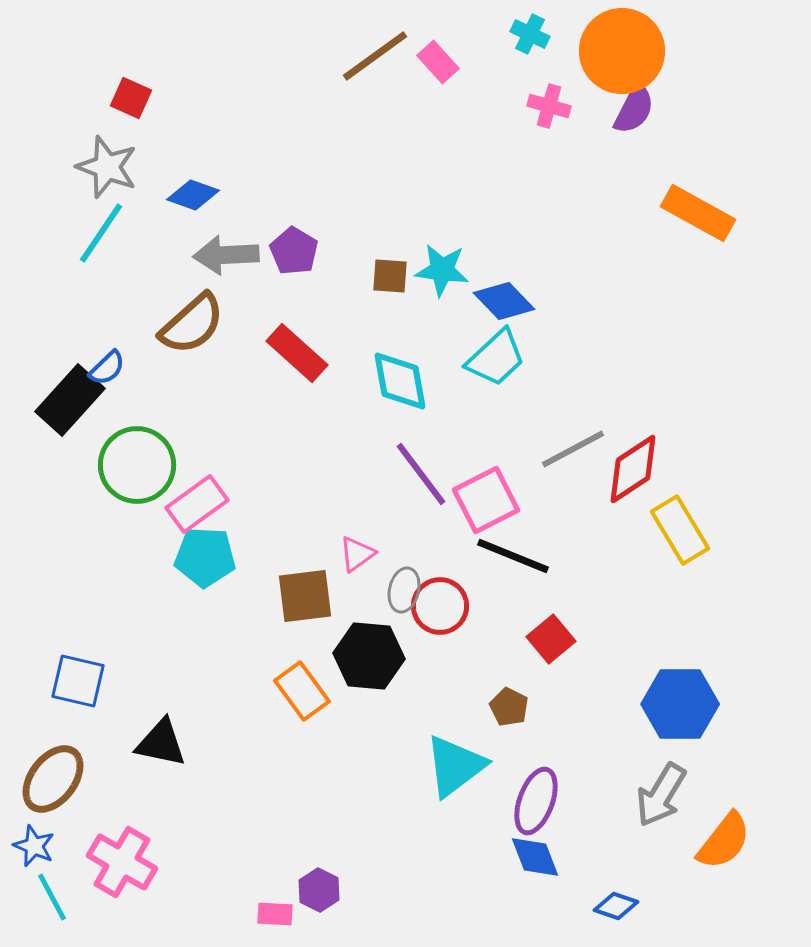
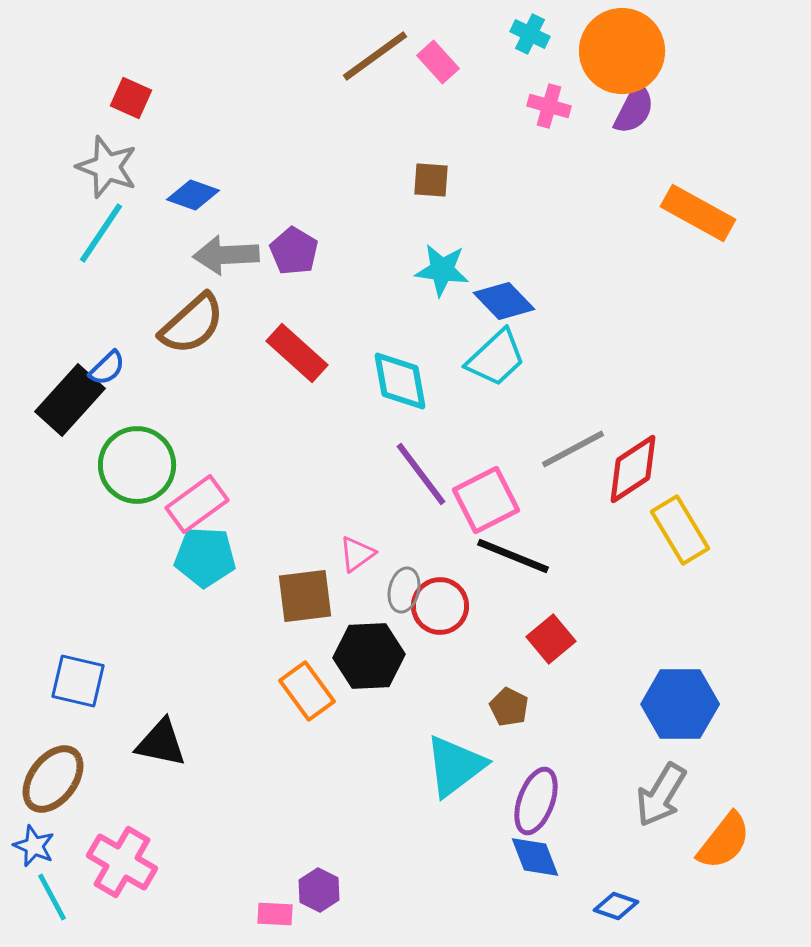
brown square at (390, 276): moved 41 px right, 96 px up
black hexagon at (369, 656): rotated 8 degrees counterclockwise
orange rectangle at (302, 691): moved 5 px right
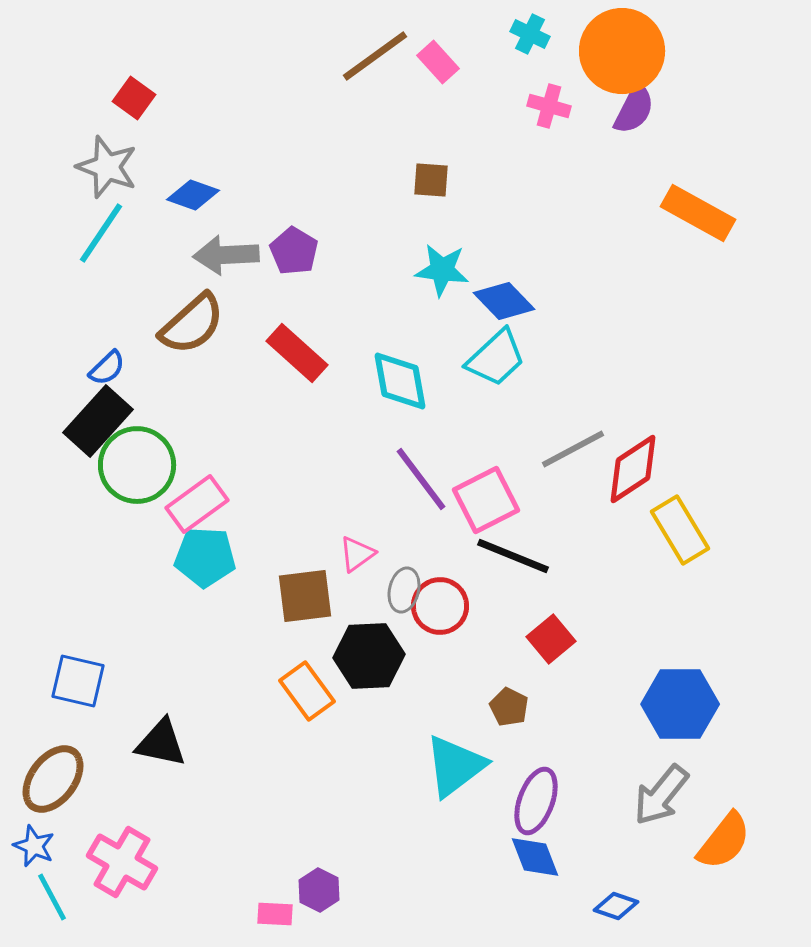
red square at (131, 98): moved 3 px right; rotated 12 degrees clockwise
black rectangle at (70, 400): moved 28 px right, 21 px down
purple line at (421, 474): moved 5 px down
gray arrow at (661, 795): rotated 8 degrees clockwise
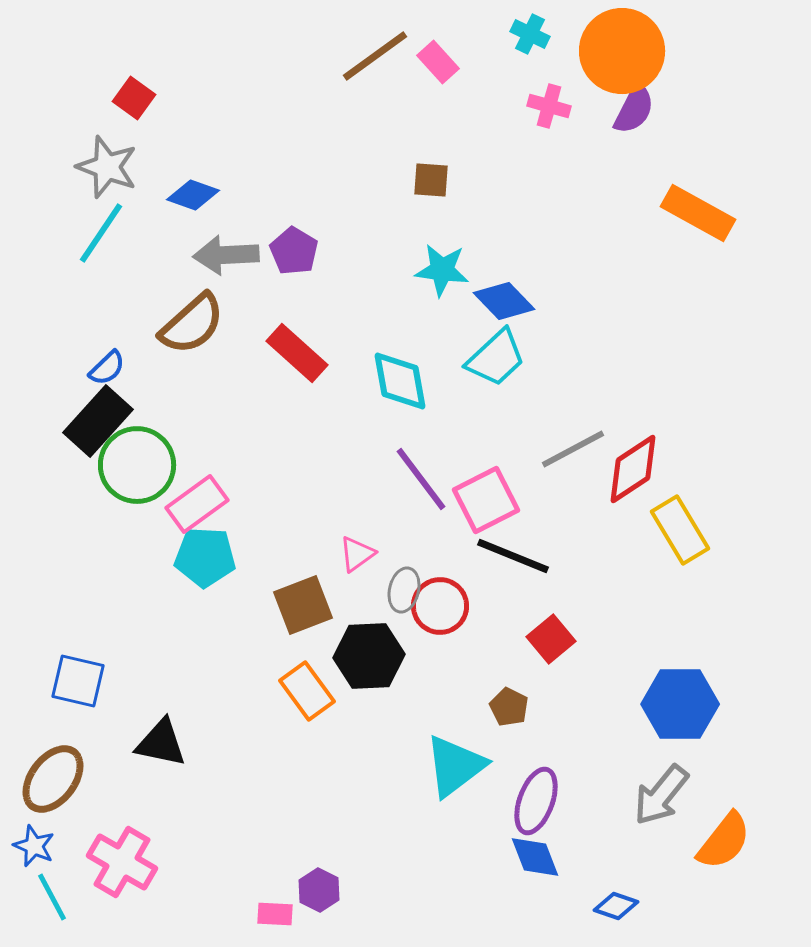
brown square at (305, 596): moved 2 px left, 9 px down; rotated 14 degrees counterclockwise
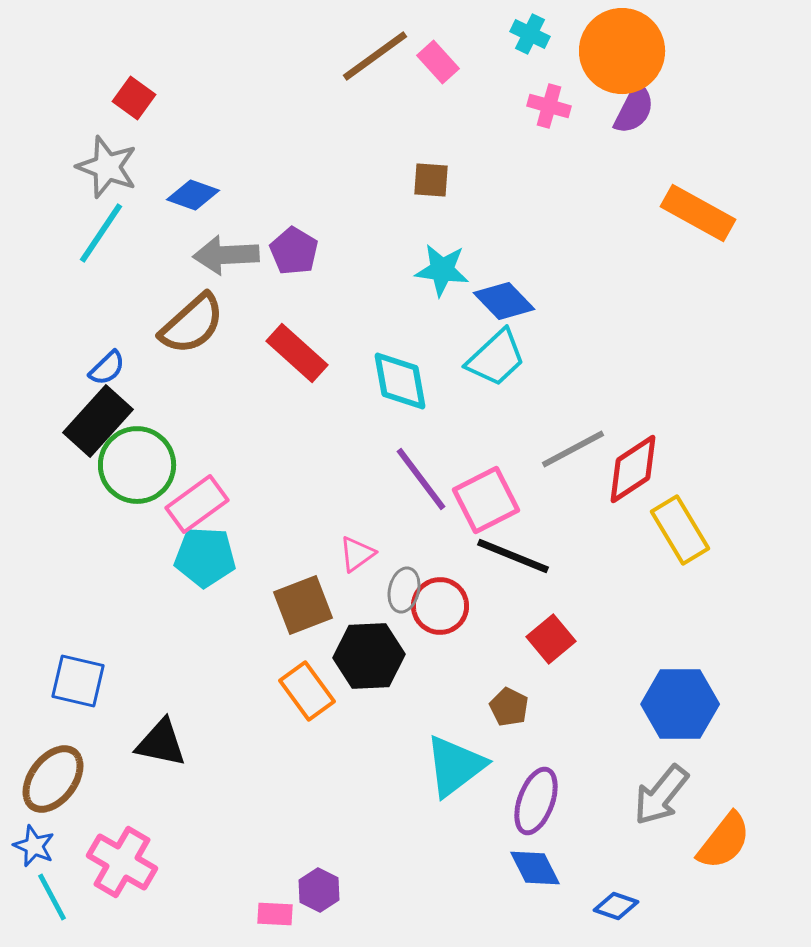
blue diamond at (535, 857): moved 11 px down; rotated 6 degrees counterclockwise
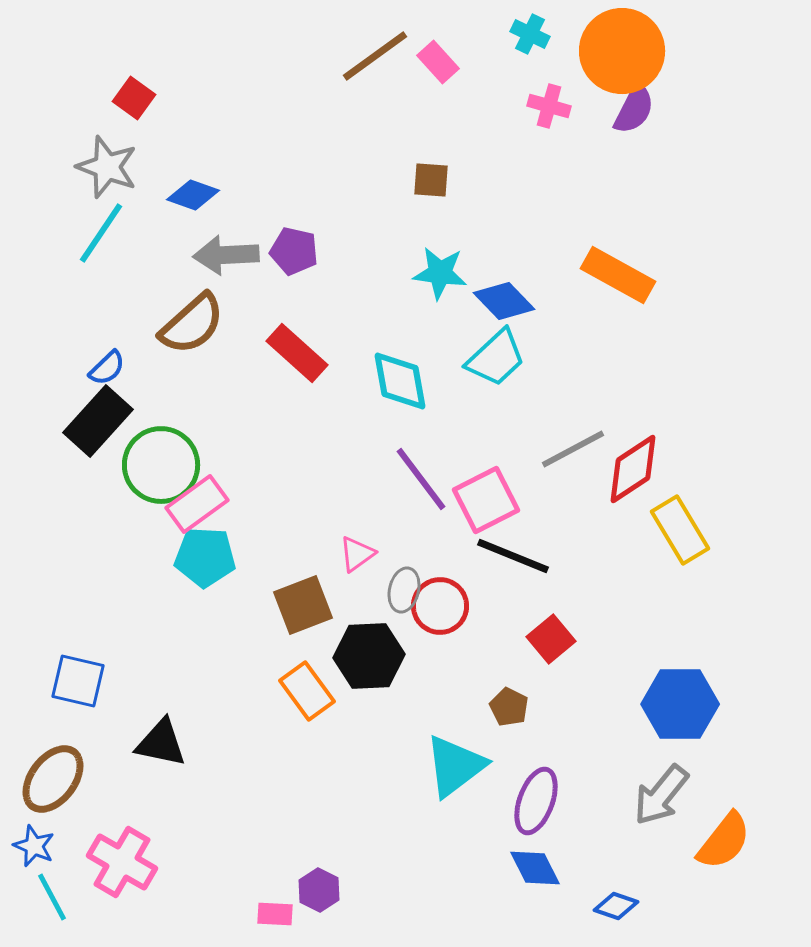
orange rectangle at (698, 213): moved 80 px left, 62 px down
purple pentagon at (294, 251): rotated 18 degrees counterclockwise
cyan star at (442, 270): moved 2 px left, 3 px down
green circle at (137, 465): moved 24 px right
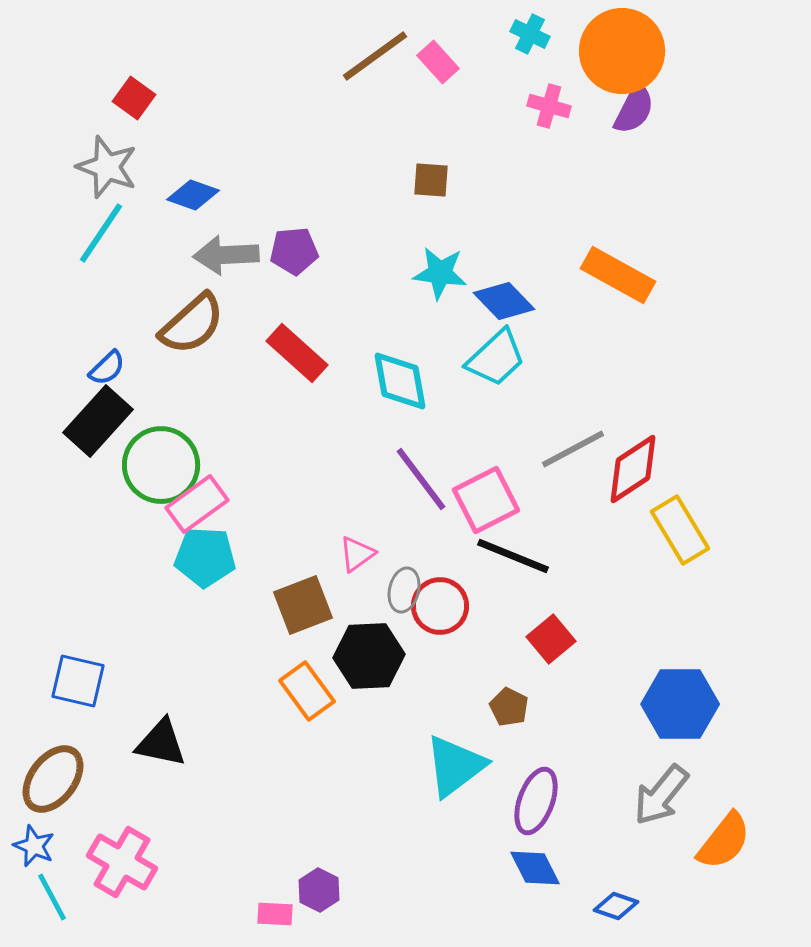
purple pentagon at (294, 251): rotated 18 degrees counterclockwise
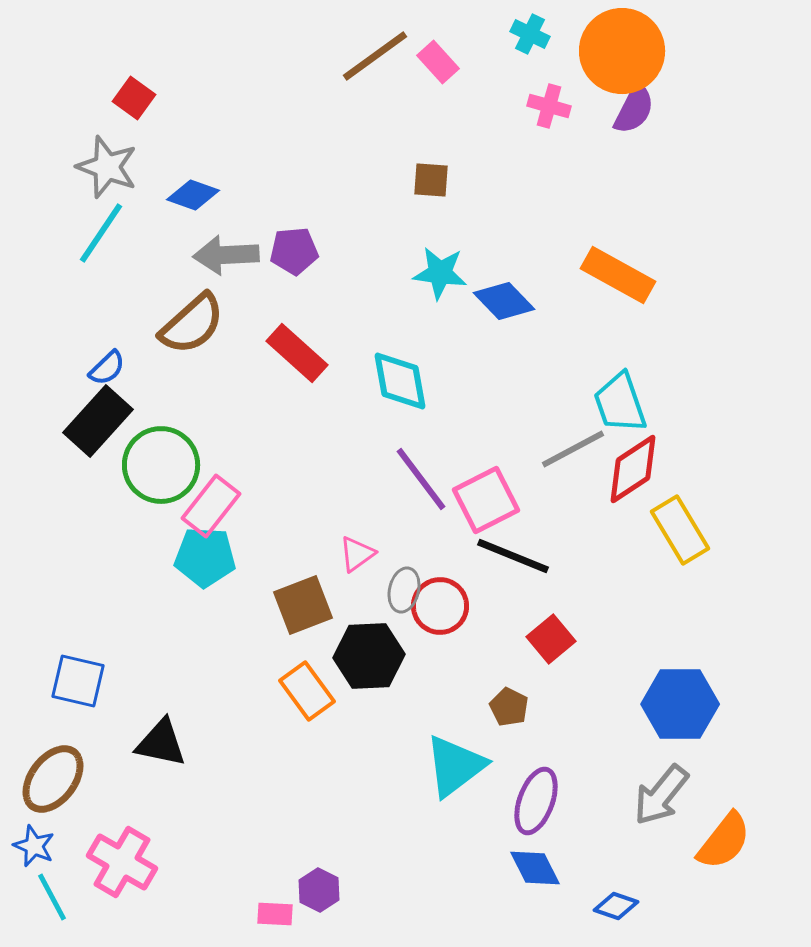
cyan trapezoid at (496, 358): moved 124 px right, 45 px down; rotated 114 degrees clockwise
pink rectangle at (197, 504): moved 14 px right, 2 px down; rotated 16 degrees counterclockwise
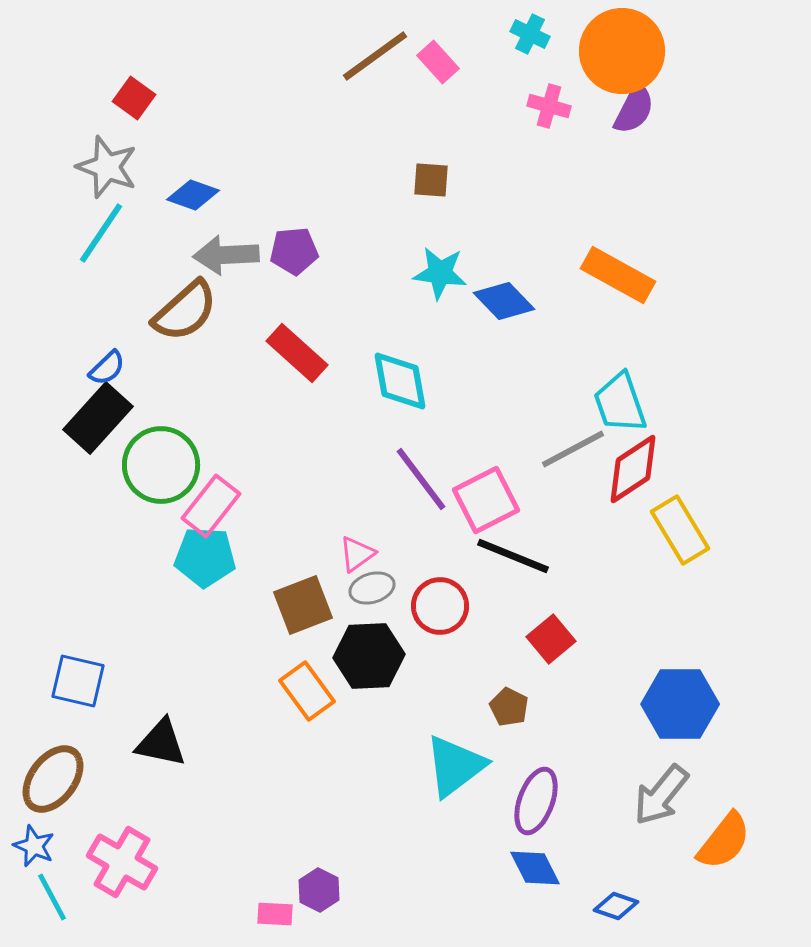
brown semicircle at (192, 324): moved 7 px left, 13 px up
black rectangle at (98, 421): moved 3 px up
gray ellipse at (404, 590): moved 32 px left, 2 px up; rotated 60 degrees clockwise
